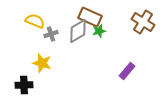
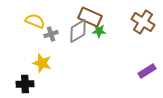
green star: rotated 16 degrees clockwise
purple rectangle: moved 20 px right; rotated 18 degrees clockwise
black cross: moved 1 px right, 1 px up
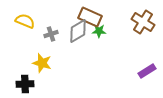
yellow semicircle: moved 10 px left
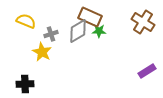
yellow semicircle: moved 1 px right
yellow star: moved 11 px up; rotated 12 degrees clockwise
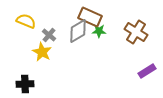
brown cross: moved 7 px left, 10 px down
gray cross: moved 2 px left, 1 px down; rotated 32 degrees counterclockwise
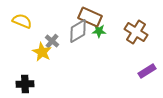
yellow semicircle: moved 4 px left
gray cross: moved 3 px right, 6 px down
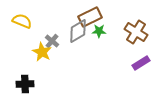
brown rectangle: rotated 50 degrees counterclockwise
purple rectangle: moved 6 px left, 8 px up
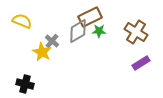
black cross: rotated 18 degrees clockwise
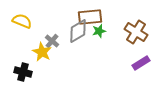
brown rectangle: rotated 20 degrees clockwise
green star: rotated 16 degrees counterclockwise
black cross: moved 2 px left, 12 px up
